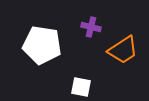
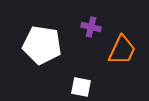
orange trapezoid: moved 1 px left; rotated 32 degrees counterclockwise
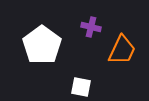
white pentagon: rotated 27 degrees clockwise
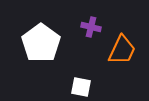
white pentagon: moved 1 px left, 2 px up
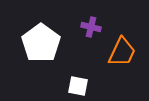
orange trapezoid: moved 2 px down
white square: moved 3 px left, 1 px up
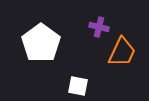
purple cross: moved 8 px right
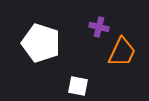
white pentagon: rotated 18 degrees counterclockwise
